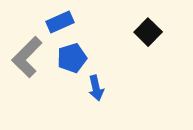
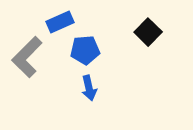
blue pentagon: moved 13 px right, 8 px up; rotated 12 degrees clockwise
blue arrow: moved 7 px left
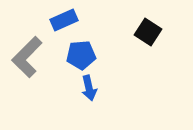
blue rectangle: moved 4 px right, 2 px up
black square: rotated 12 degrees counterclockwise
blue pentagon: moved 4 px left, 5 px down
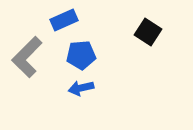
blue arrow: moved 8 px left; rotated 90 degrees clockwise
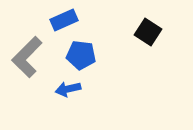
blue pentagon: rotated 12 degrees clockwise
blue arrow: moved 13 px left, 1 px down
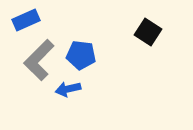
blue rectangle: moved 38 px left
gray L-shape: moved 12 px right, 3 px down
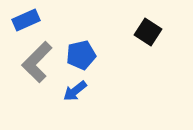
blue pentagon: rotated 20 degrees counterclockwise
gray L-shape: moved 2 px left, 2 px down
blue arrow: moved 7 px right, 2 px down; rotated 25 degrees counterclockwise
